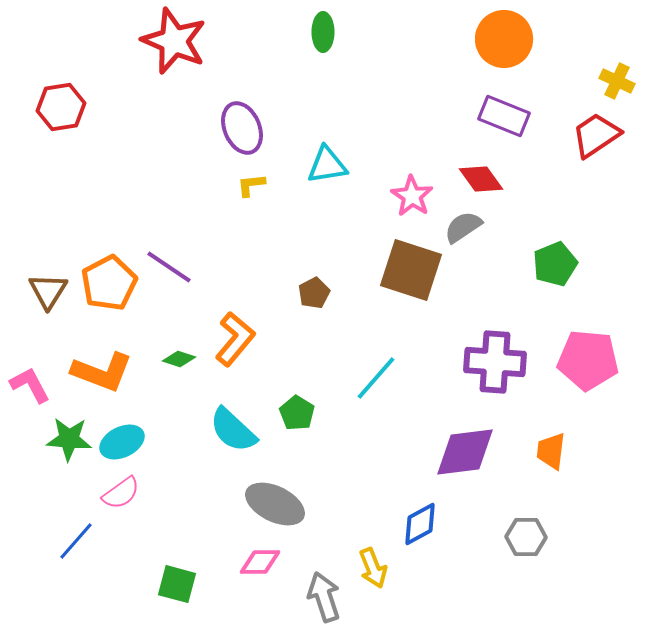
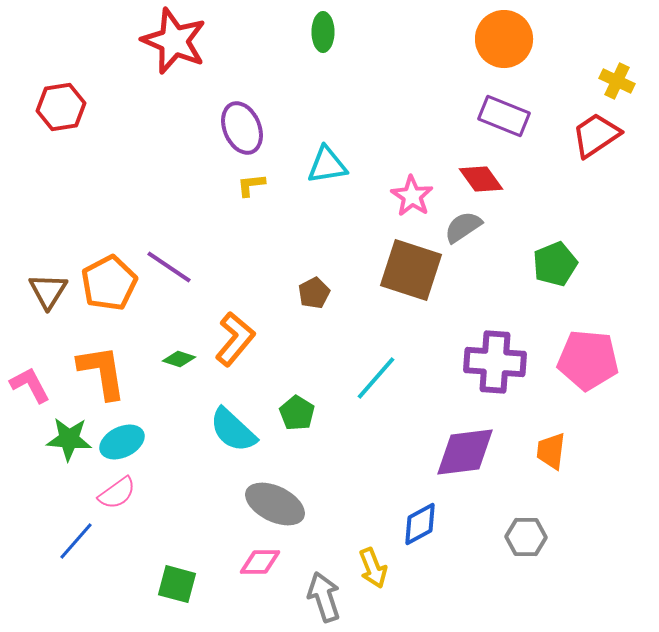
orange L-shape at (102, 372): rotated 120 degrees counterclockwise
pink semicircle at (121, 493): moved 4 px left
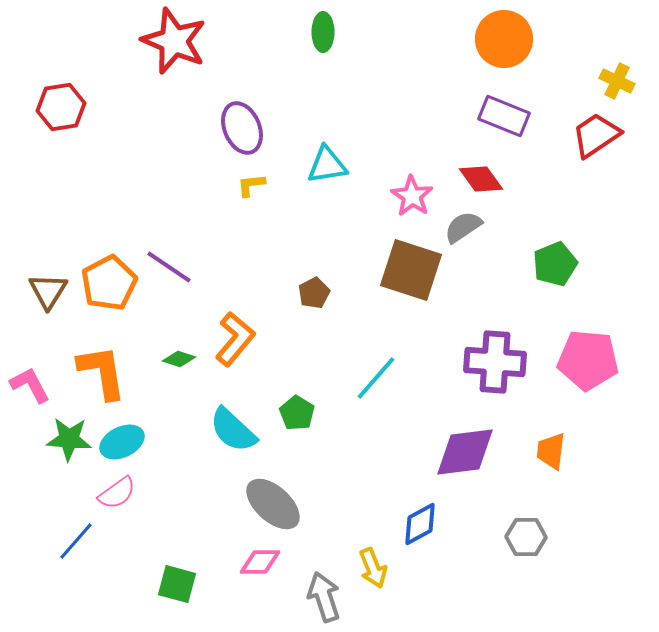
gray ellipse at (275, 504): moved 2 px left; rotated 16 degrees clockwise
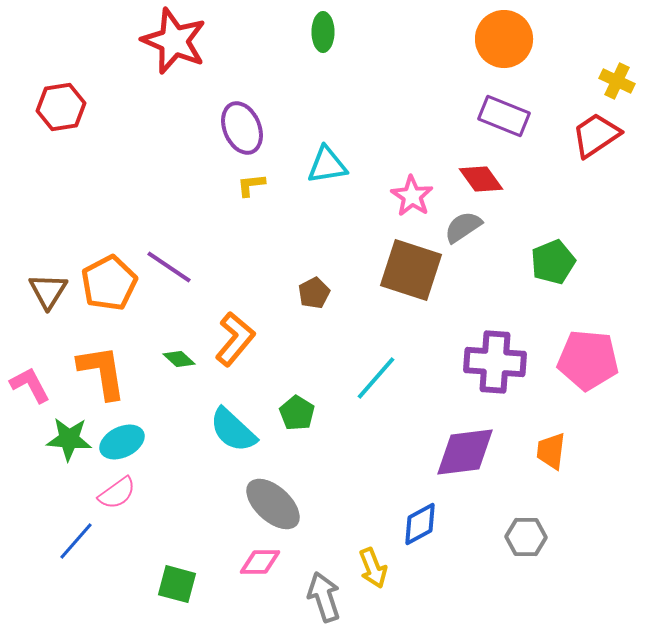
green pentagon at (555, 264): moved 2 px left, 2 px up
green diamond at (179, 359): rotated 24 degrees clockwise
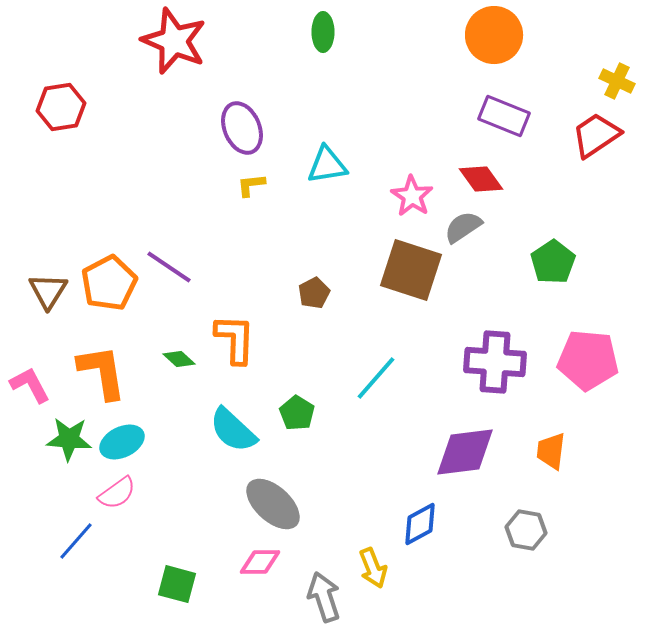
orange circle at (504, 39): moved 10 px left, 4 px up
green pentagon at (553, 262): rotated 12 degrees counterclockwise
orange L-shape at (235, 339): rotated 38 degrees counterclockwise
gray hexagon at (526, 537): moved 7 px up; rotated 9 degrees clockwise
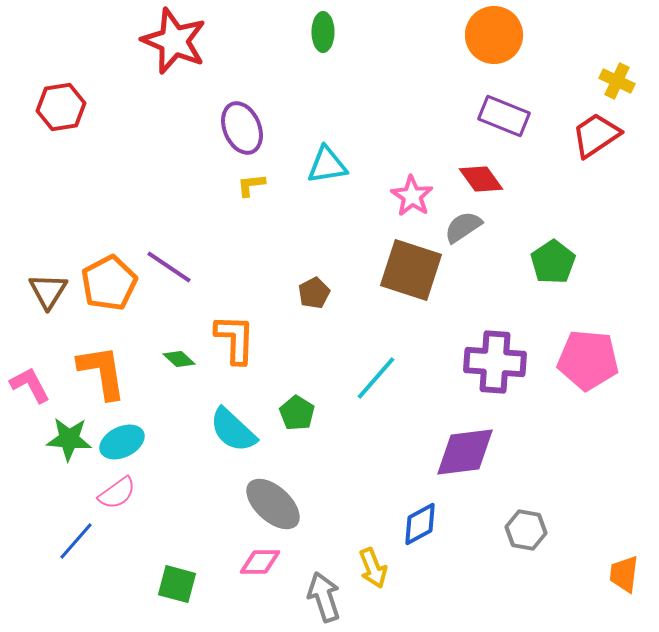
orange trapezoid at (551, 451): moved 73 px right, 123 px down
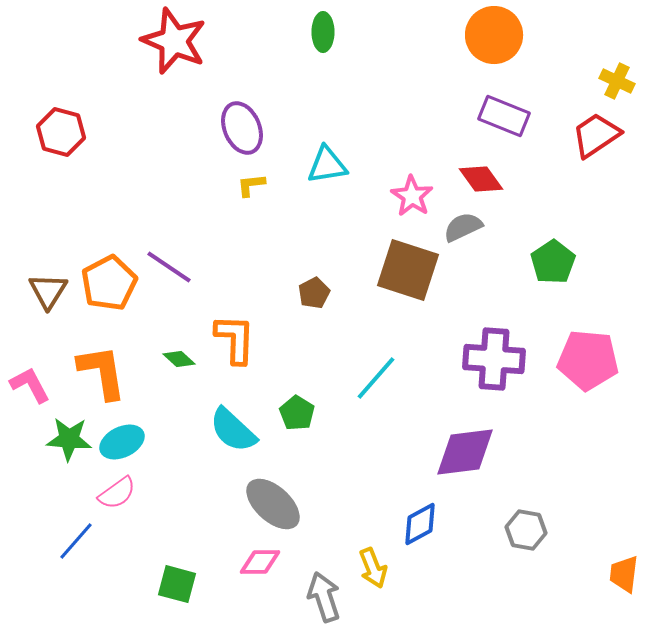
red hexagon at (61, 107): moved 25 px down; rotated 24 degrees clockwise
gray semicircle at (463, 227): rotated 9 degrees clockwise
brown square at (411, 270): moved 3 px left
purple cross at (495, 362): moved 1 px left, 3 px up
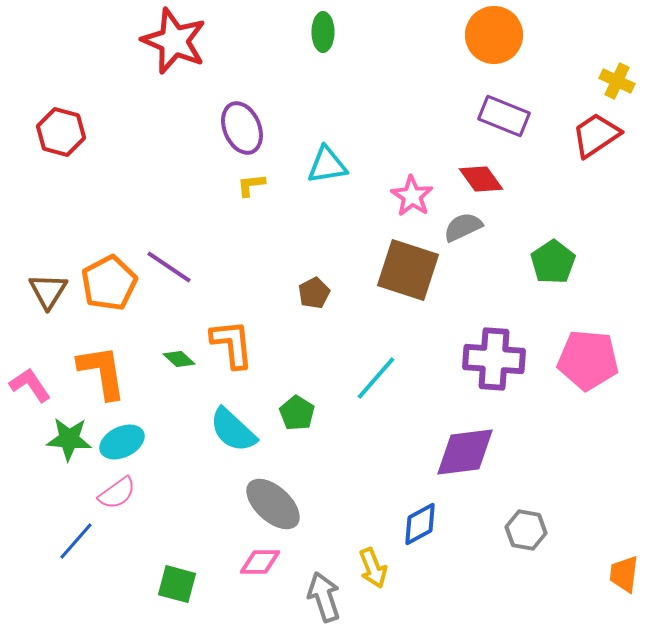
orange L-shape at (235, 339): moved 3 px left, 5 px down; rotated 8 degrees counterclockwise
pink L-shape at (30, 385): rotated 6 degrees counterclockwise
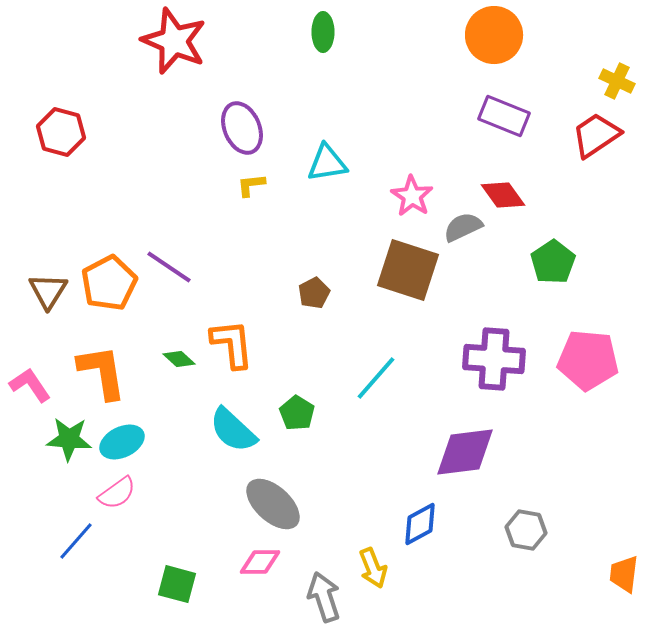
cyan triangle at (327, 165): moved 2 px up
red diamond at (481, 179): moved 22 px right, 16 px down
